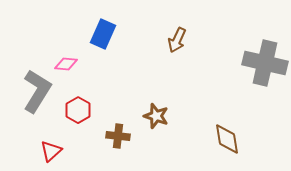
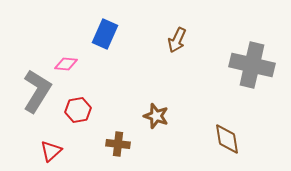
blue rectangle: moved 2 px right
gray cross: moved 13 px left, 2 px down
red hexagon: rotated 20 degrees clockwise
brown cross: moved 8 px down
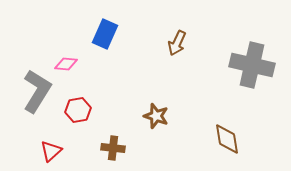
brown arrow: moved 3 px down
brown cross: moved 5 px left, 4 px down
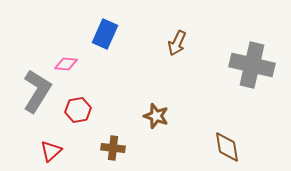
brown diamond: moved 8 px down
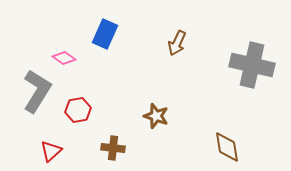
pink diamond: moved 2 px left, 6 px up; rotated 30 degrees clockwise
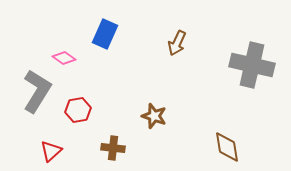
brown star: moved 2 px left
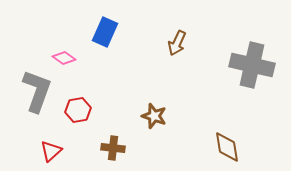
blue rectangle: moved 2 px up
gray L-shape: rotated 12 degrees counterclockwise
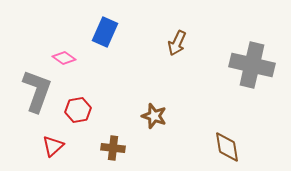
red triangle: moved 2 px right, 5 px up
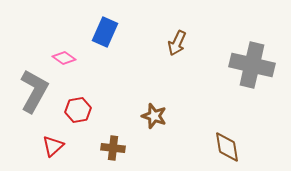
gray L-shape: moved 3 px left; rotated 9 degrees clockwise
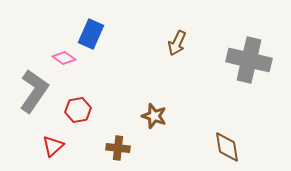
blue rectangle: moved 14 px left, 2 px down
gray cross: moved 3 px left, 5 px up
gray L-shape: rotated 6 degrees clockwise
brown cross: moved 5 px right
